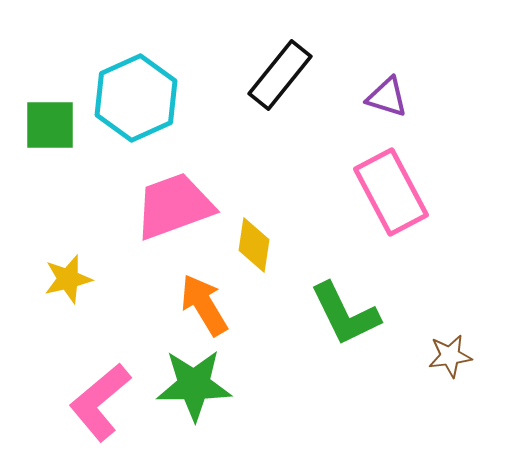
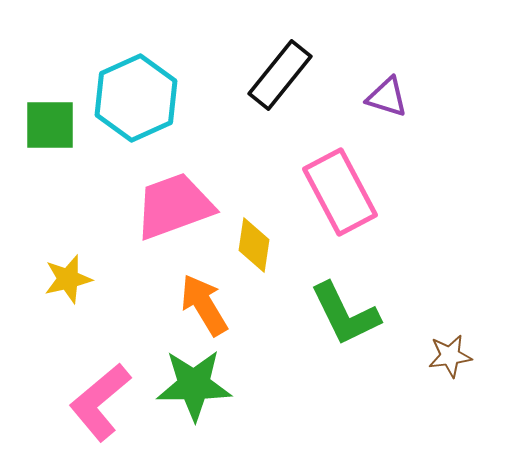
pink rectangle: moved 51 px left
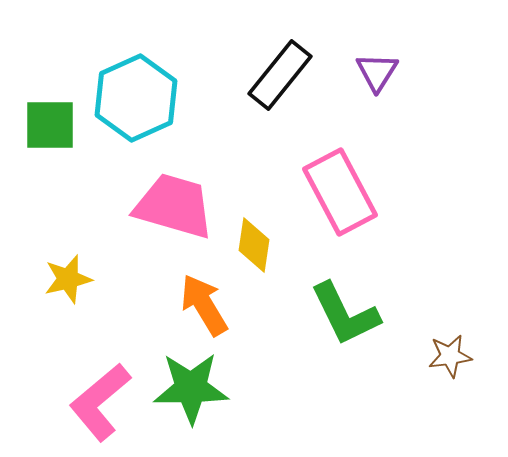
purple triangle: moved 10 px left, 25 px up; rotated 45 degrees clockwise
pink trapezoid: rotated 36 degrees clockwise
green star: moved 3 px left, 3 px down
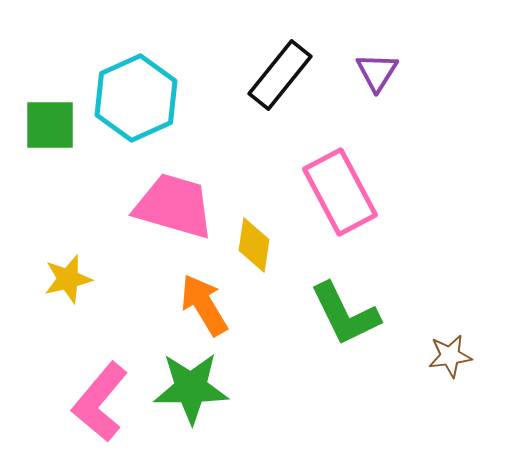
pink L-shape: rotated 10 degrees counterclockwise
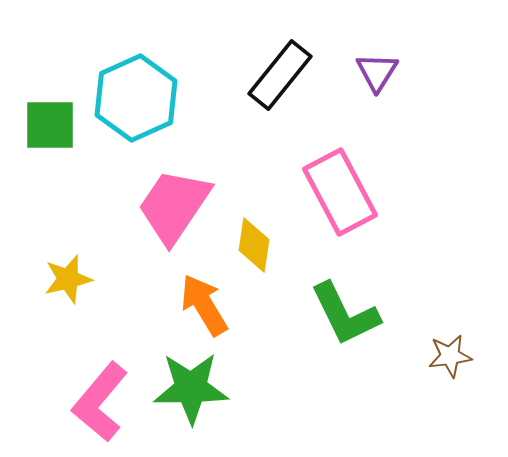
pink trapezoid: rotated 72 degrees counterclockwise
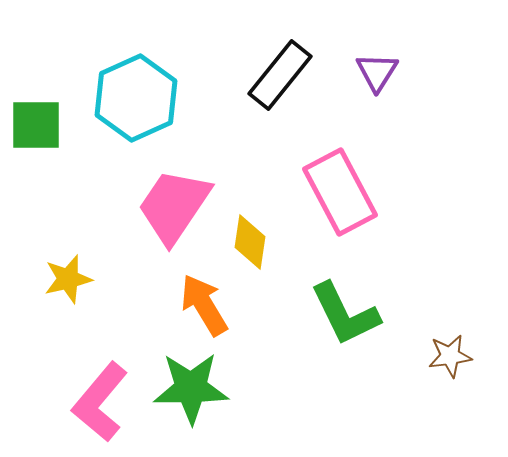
green square: moved 14 px left
yellow diamond: moved 4 px left, 3 px up
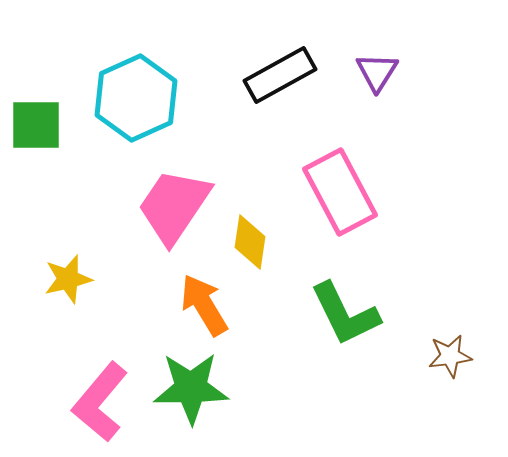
black rectangle: rotated 22 degrees clockwise
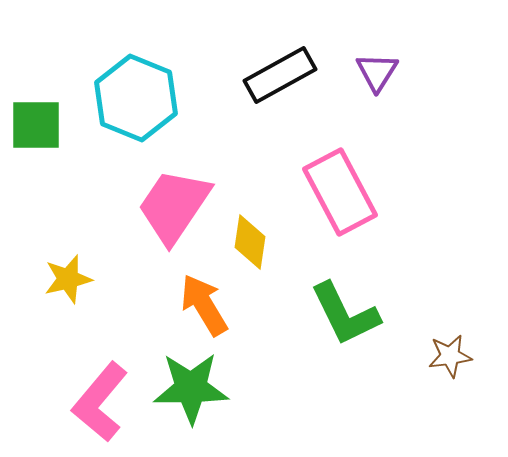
cyan hexagon: rotated 14 degrees counterclockwise
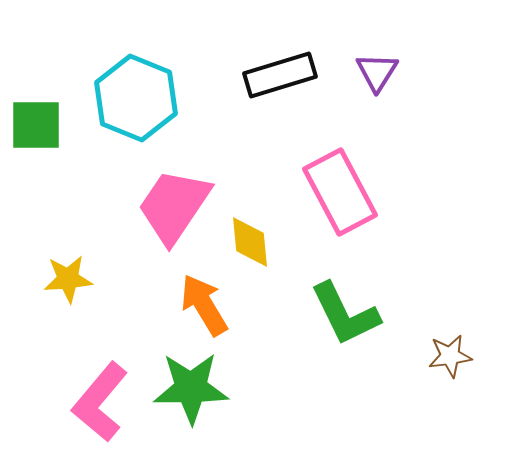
black rectangle: rotated 12 degrees clockwise
yellow diamond: rotated 14 degrees counterclockwise
yellow star: rotated 9 degrees clockwise
